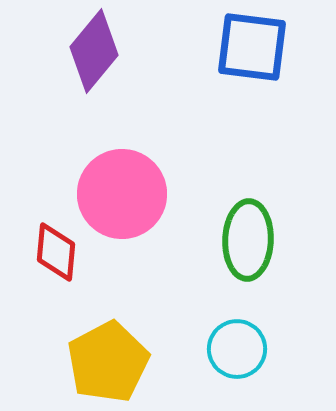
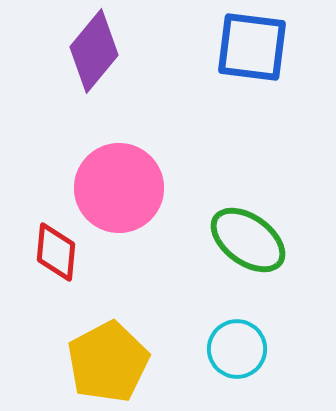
pink circle: moved 3 px left, 6 px up
green ellipse: rotated 56 degrees counterclockwise
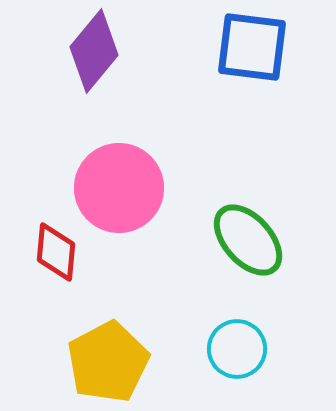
green ellipse: rotated 12 degrees clockwise
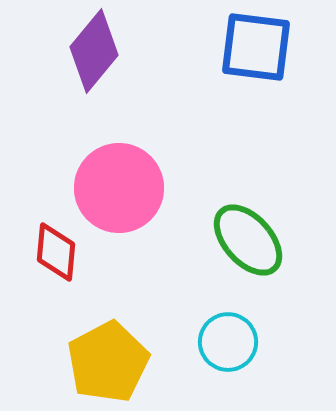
blue square: moved 4 px right
cyan circle: moved 9 px left, 7 px up
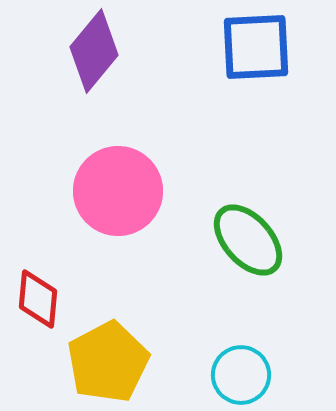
blue square: rotated 10 degrees counterclockwise
pink circle: moved 1 px left, 3 px down
red diamond: moved 18 px left, 47 px down
cyan circle: moved 13 px right, 33 px down
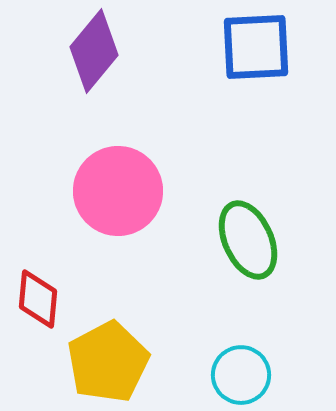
green ellipse: rotated 18 degrees clockwise
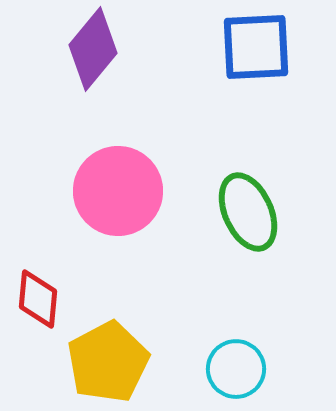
purple diamond: moved 1 px left, 2 px up
green ellipse: moved 28 px up
cyan circle: moved 5 px left, 6 px up
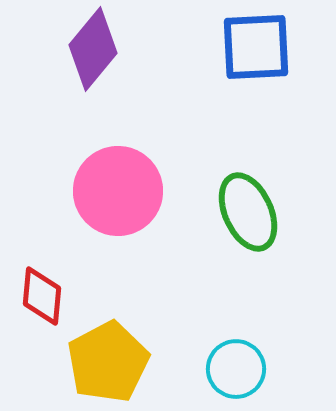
red diamond: moved 4 px right, 3 px up
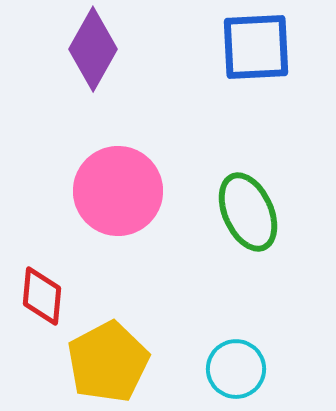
purple diamond: rotated 10 degrees counterclockwise
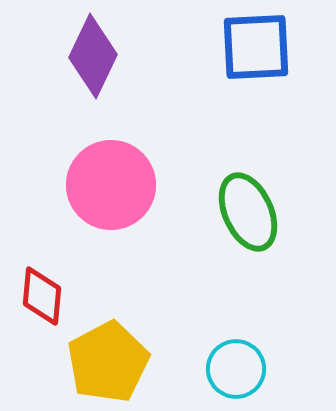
purple diamond: moved 7 px down; rotated 4 degrees counterclockwise
pink circle: moved 7 px left, 6 px up
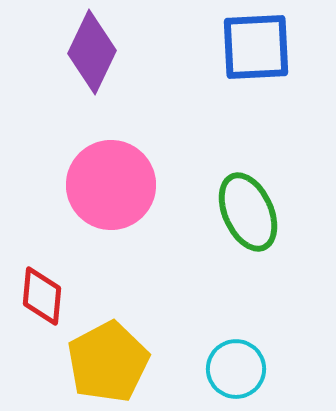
purple diamond: moved 1 px left, 4 px up
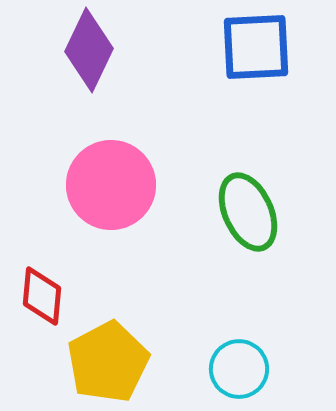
purple diamond: moved 3 px left, 2 px up
cyan circle: moved 3 px right
